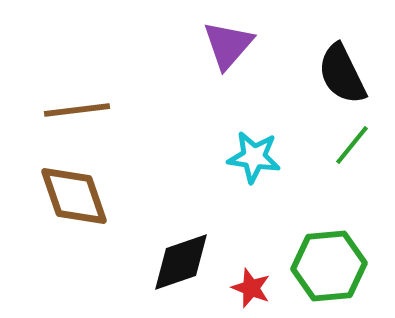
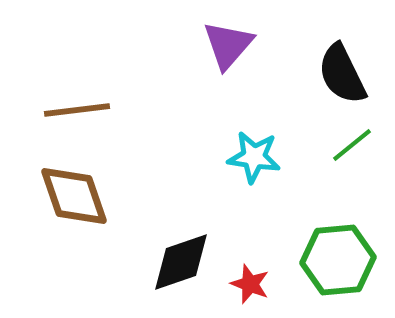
green line: rotated 12 degrees clockwise
green hexagon: moved 9 px right, 6 px up
red star: moved 1 px left, 4 px up
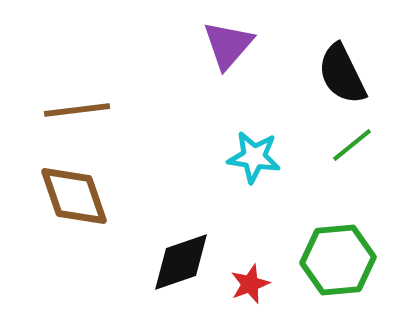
red star: rotated 30 degrees clockwise
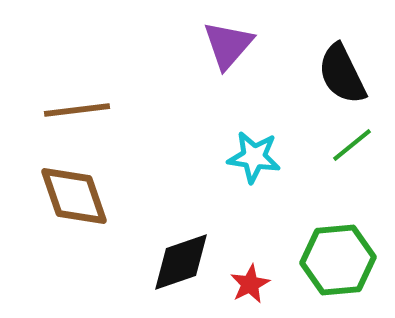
red star: rotated 6 degrees counterclockwise
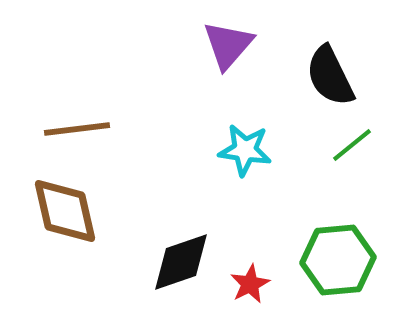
black semicircle: moved 12 px left, 2 px down
brown line: moved 19 px down
cyan star: moved 9 px left, 7 px up
brown diamond: moved 9 px left, 15 px down; rotated 6 degrees clockwise
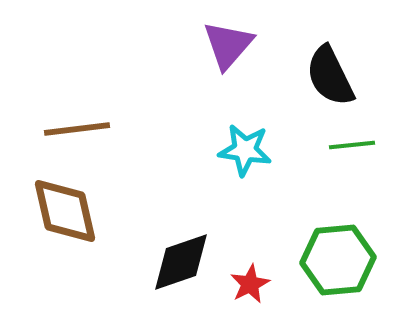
green line: rotated 33 degrees clockwise
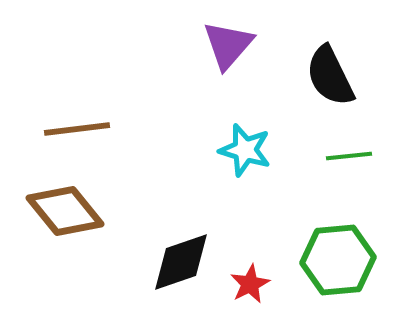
green line: moved 3 px left, 11 px down
cyan star: rotated 8 degrees clockwise
brown diamond: rotated 26 degrees counterclockwise
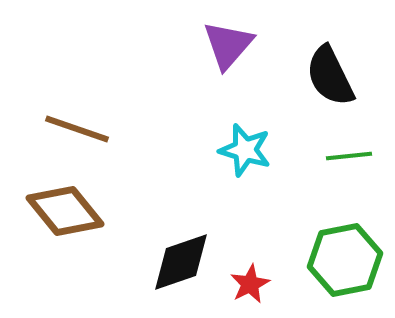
brown line: rotated 26 degrees clockwise
green hexagon: moved 7 px right; rotated 6 degrees counterclockwise
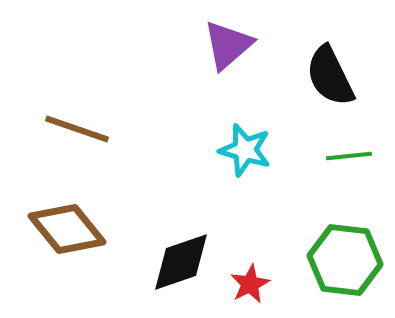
purple triangle: rotated 8 degrees clockwise
brown diamond: moved 2 px right, 18 px down
green hexagon: rotated 18 degrees clockwise
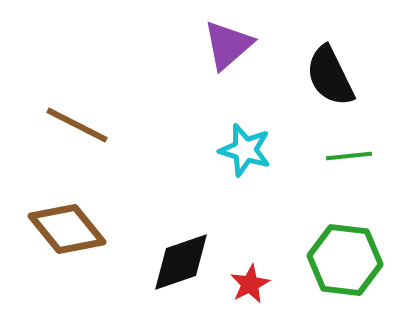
brown line: moved 4 px up; rotated 8 degrees clockwise
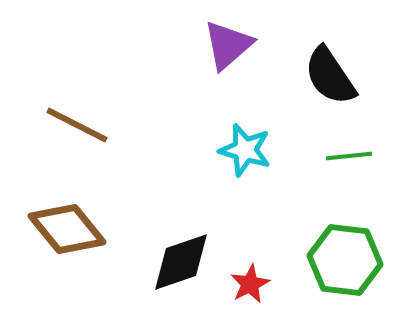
black semicircle: rotated 8 degrees counterclockwise
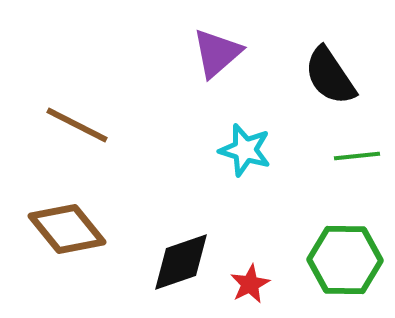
purple triangle: moved 11 px left, 8 px down
green line: moved 8 px right
green hexagon: rotated 6 degrees counterclockwise
